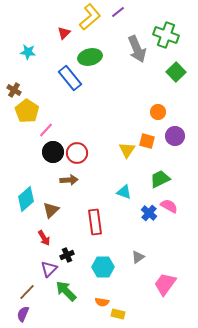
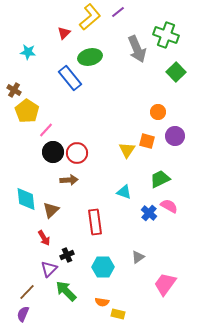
cyan diamond: rotated 55 degrees counterclockwise
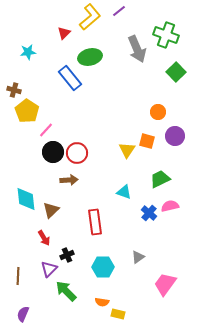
purple line: moved 1 px right, 1 px up
cyan star: rotated 14 degrees counterclockwise
brown cross: rotated 16 degrees counterclockwise
pink semicircle: moved 1 px right; rotated 42 degrees counterclockwise
brown line: moved 9 px left, 16 px up; rotated 42 degrees counterclockwise
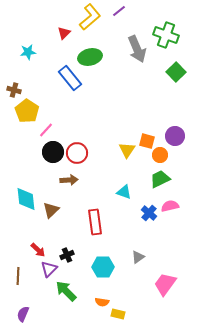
orange circle: moved 2 px right, 43 px down
red arrow: moved 6 px left, 12 px down; rotated 14 degrees counterclockwise
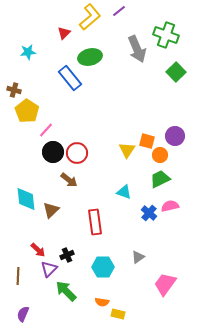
brown arrow: rotated 42 degrees clockwise
